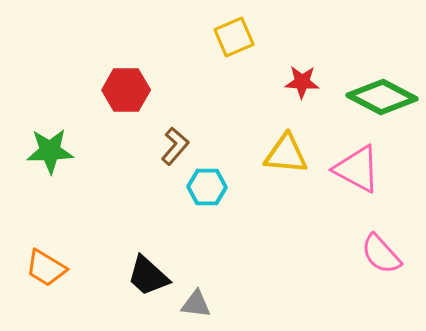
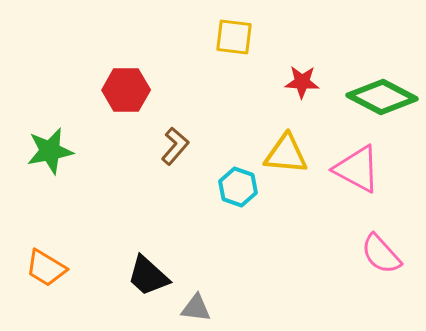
yellow square: rotated 30 degrees clockwise
green star: rotated 9 degrees counterclockwise
cyan hexagon: moved 31 px right; rotated 18 degrees clockwise
gray triangle: moved 4 px down
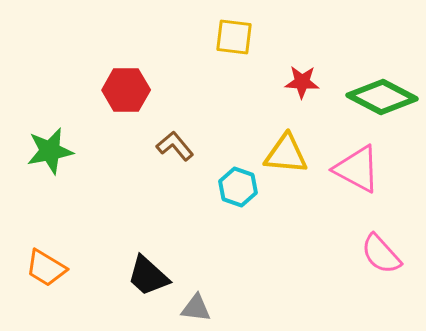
brown L-shape: rotated 81 degrees counterclockwise
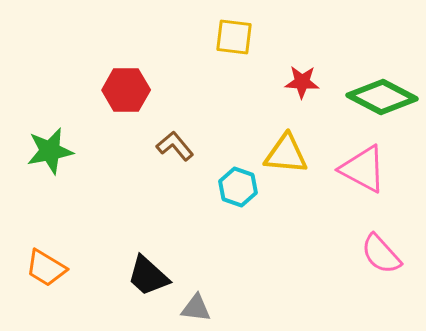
pink triangle: moved 6 px right
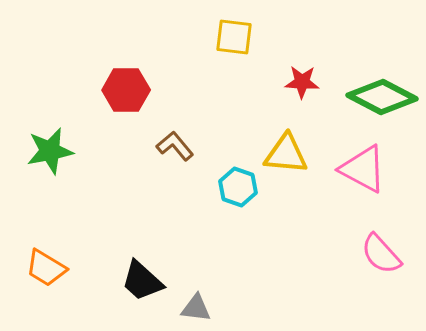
black trapezoid: moved 6 px left, 5 px down
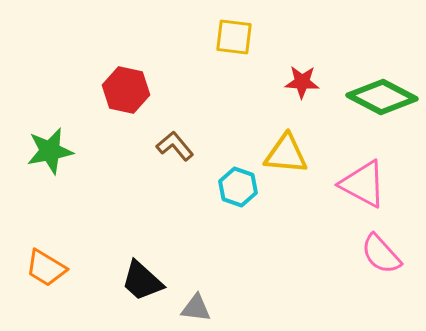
red hexagon: rotated 12 degrees clockwise
pink triangle: moved 15 px down
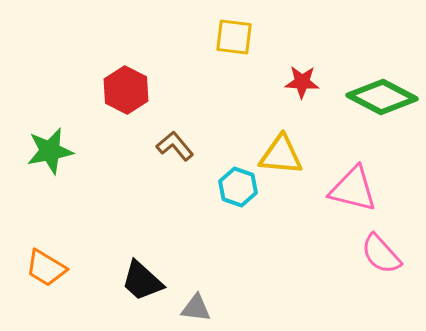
red hexagon: rotated 15 degrees clockwise
yellow triangle: moved 5 px left, 1 px down
pink triangle: moved 10 px left, 5 px down; rotated 14 degrees counterclockwise
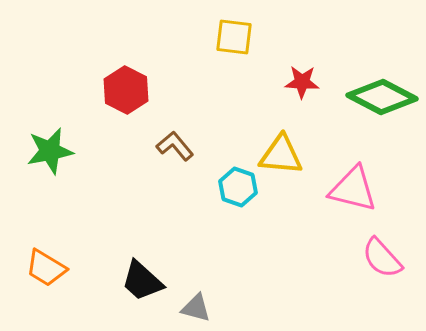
pink semicircle: moved 1 px right, 4 px down
gray triangle: rotated 8 degrees clockwise
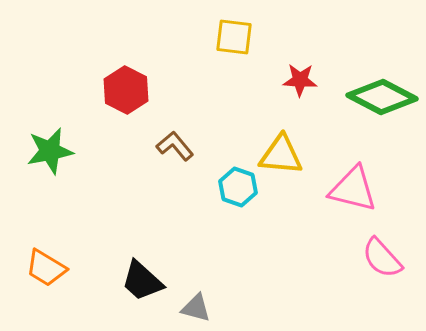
red star: moved 2 px left, 2 px up
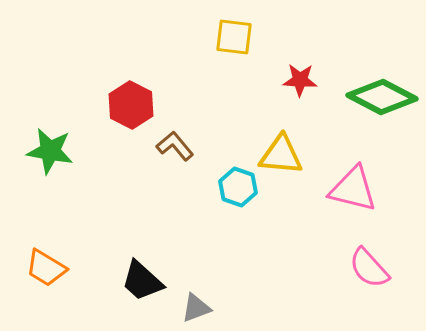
red hexagon: moved 5 px right, 15 px down
green star: rotated 21 degrees clockwise
pink semicircle: moved 13 px left, 10 px down
gray triangle: rotated 36 degrees counterclockwise
